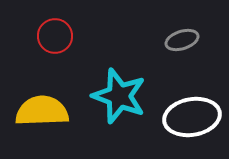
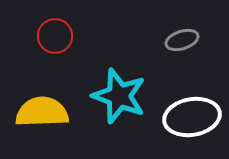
yellow semicircle: moved 1 px down
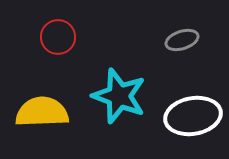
red circle: moved 3 px right, 1 px down
white ellipse: moved 1 px right, 1 px up
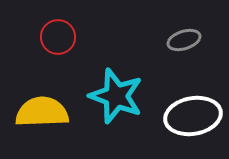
gray ellipse: moved 2 px right
cyan star: moved 3 px left
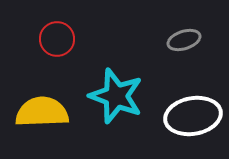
red circle: moved 1 px left, 2 px down
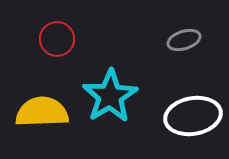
cyan star: moved 6 px left; rotated 20 degrees clockwise
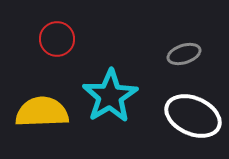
gray ellipse: moved 14 px down
white ellipse: rotated 34 degrees clockwise
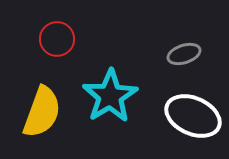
yellow semicircle: rotated 112 degrees clockwise
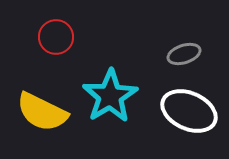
red circle: moved 1 px left, 2 px up
yellow semicircle: rotated 96 degrees clockwise
white ellipse: moved 4 px left, 5 px up
